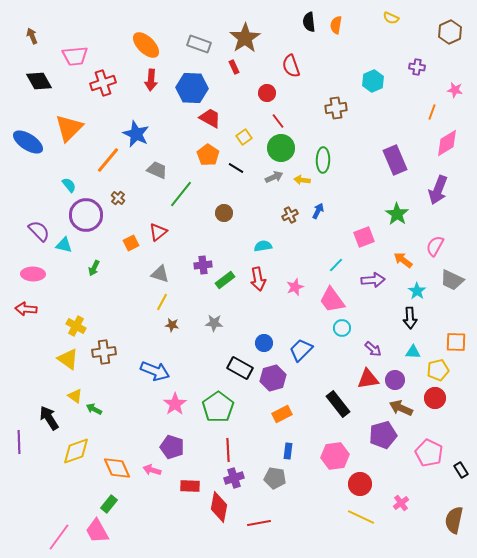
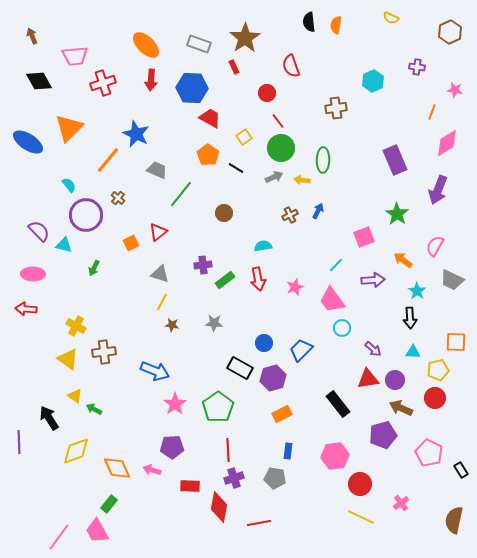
purple pentagon at (172, 447): rotated 20 degrees counterclockwise
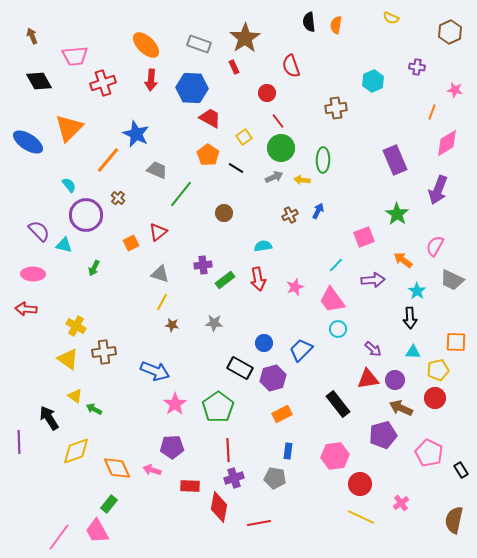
cyan circle at (342, 328): moved 4 px left, 1 px down
